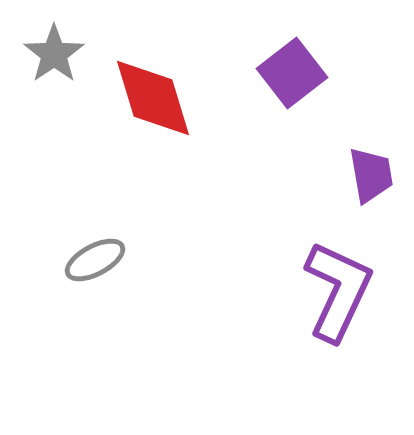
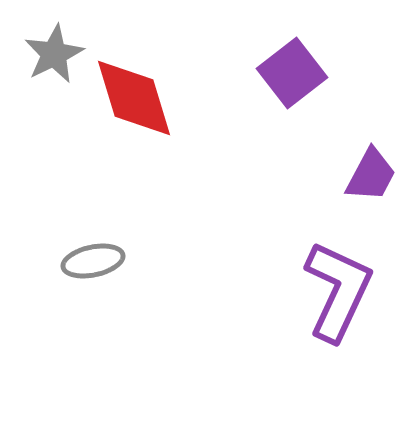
gray star: rotated 8 degrees clockwise
red diamond: moved 19 px left
purple trapezoid: rotated 38 degrees clockwise
gray ellipse: moved 2 px left, 1 px down; rotated 16 degrees clockwise
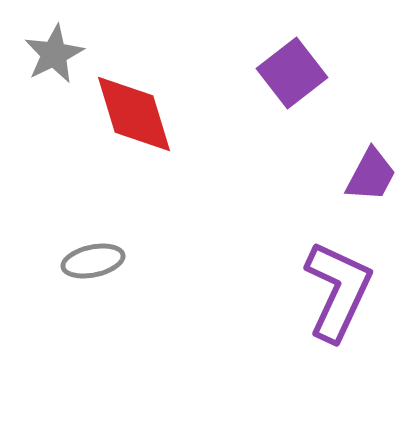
red diamond: moved 16 px down
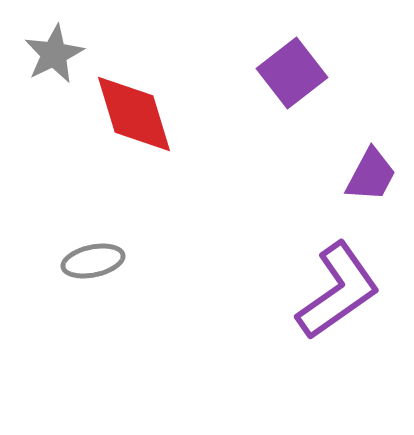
purple L-shape: rotated 30 degrees clockwise
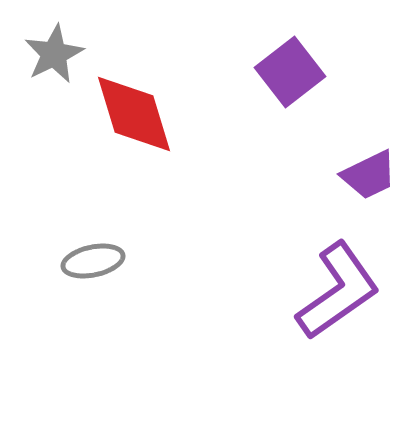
purple square: moved 2 px left, 1 px up
purple trapezoid: moved 2 px left; rotated 36 degrees clockwise
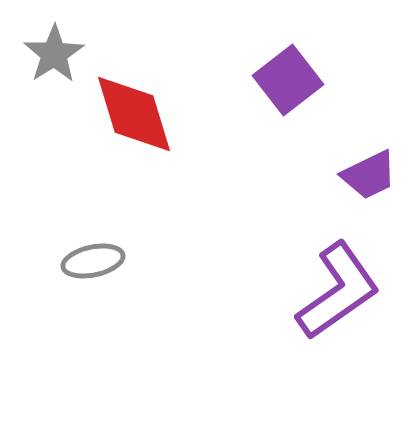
gray star: rotated 6 degrees counterclockwise
purple square: moved 2 px left, 8 px down
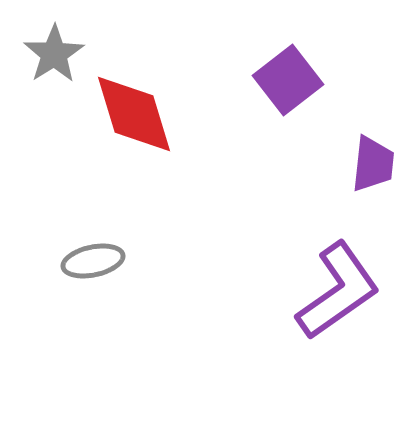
purple trapezoid: moved 4 px right, 11 px up; rotated 58 degrees counterclockwise
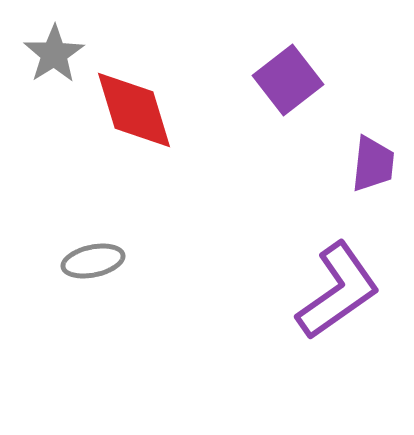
red diamond: moved 4 px up
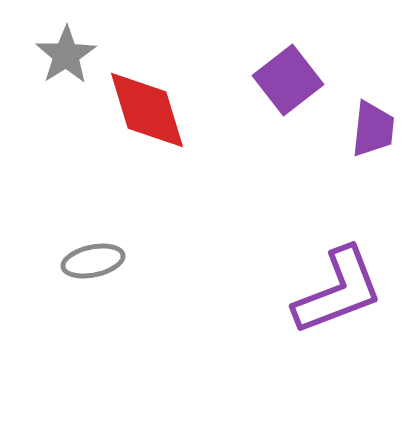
gray star: moved 12 px right, 1 px down
red diamond: moved 13 px right
purple trapezoid: moved 35 px up
purple L-shape: rotated 14 degrees clockwise
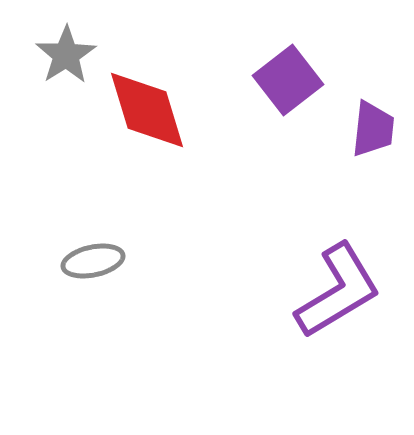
purple L-shape: rotated 10 degrees counterclockwise
